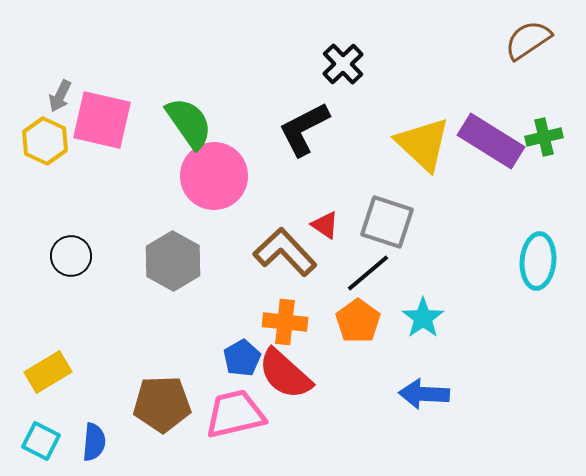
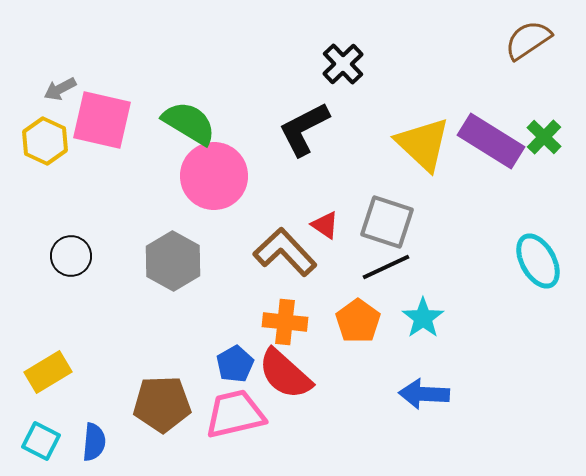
gray arrow: moved 7 px up; rotated 36 degrees clockwise
green semicircle: rotated 24 degrees counterclockwise
green cross: rotated 33 degrees counterclockwise
cyan ellipse: rotated 34 degrees counterclockwise
black line: moved 18 px right, 6 px up; rotated 15 degrees clockwise
blue pentagon: moved 7 px left, 6 px down
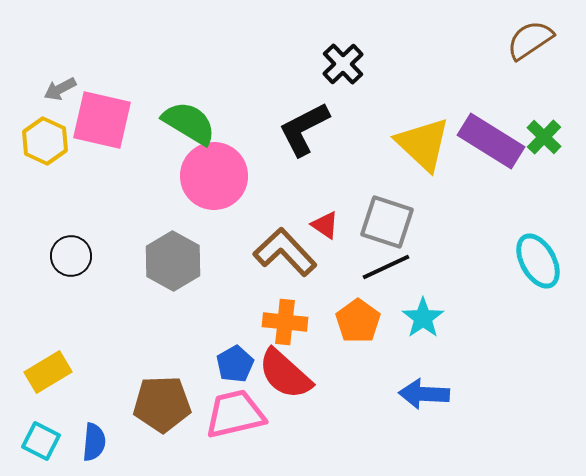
brown semicircle: moved 2 px right
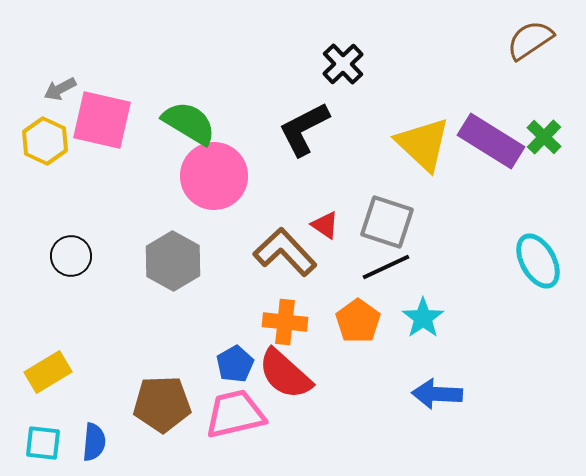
blue arrow: moved 13 px right
cyan square: moved 2 px right, 2 px down; rotated 21 degrees counterclockwise
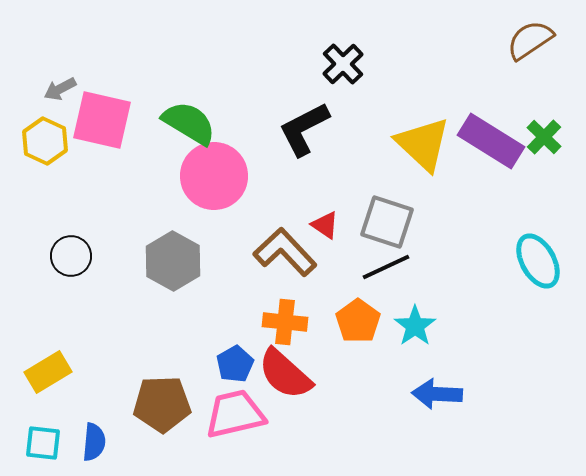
cyan star: moved 8 px left, 8 px down
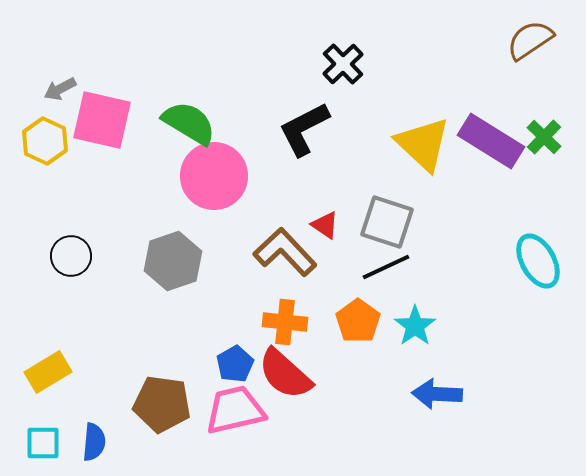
gray hexagon: rotated 12 degrees clockwise
brown pentagon: rotated 10 degrees clockwise
pink trapezoid: moved 4 px up
cyan square: rotated 6 degrees counterclockwise
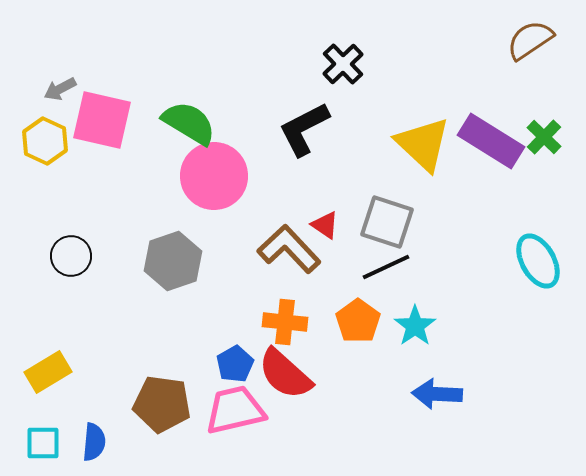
brown L-shape: moved 4 px right, 3 px up
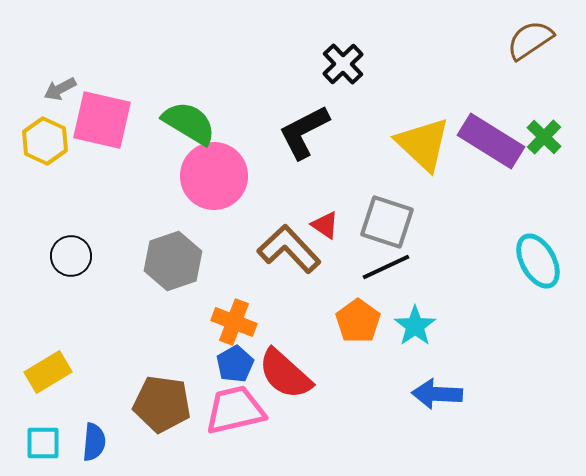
black L-shape: moved 3 px down
orange cross: moved 51 px left; rotated 15 degrees clockwise
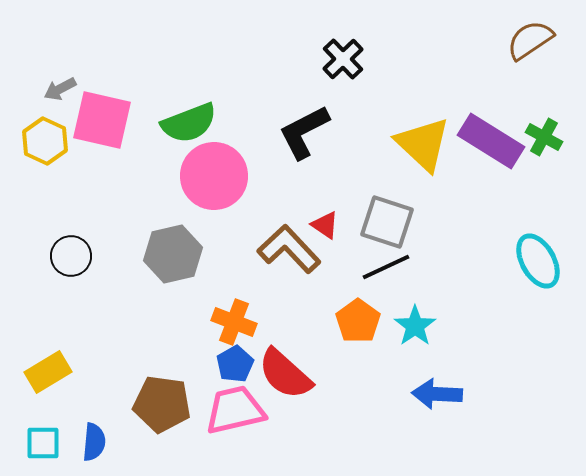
black cross: moved 5 px up
green semicircle: rotated 128 degrees clockwise
green cross: rotated 15 degrees counterclockwise
gray hexagon: moved 7 px up; rotated 6 degrees clockwise
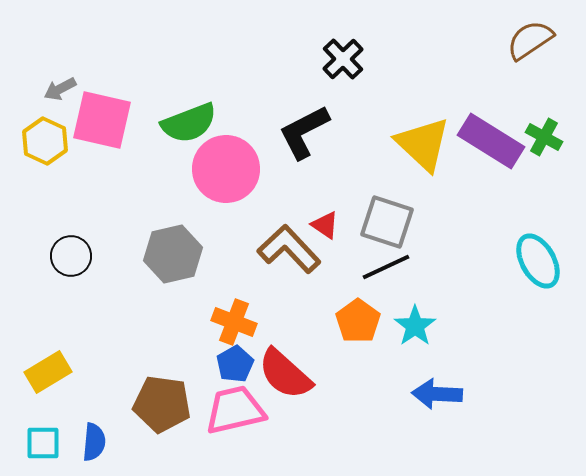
pink circle: moved 12 px right, 7 px up
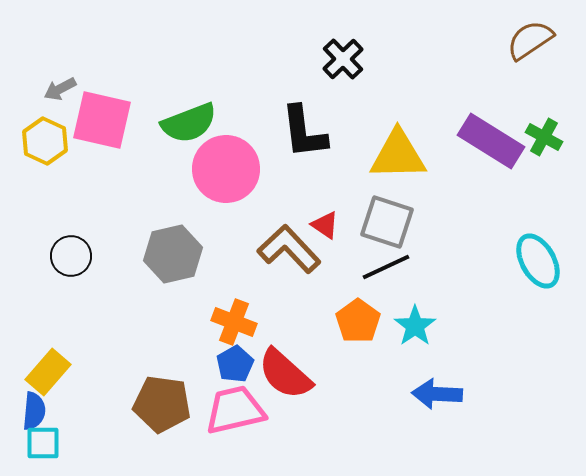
black L-shape: rotated 70 degrees counterclockwise
yellow triangle: moved 25 px left, 11 px down; rotated 44 degrees counterclockwise
yellow rectangle: rotated 18 degrees counterclockwise
blue semicircle: moved 60 px left, 31 px up
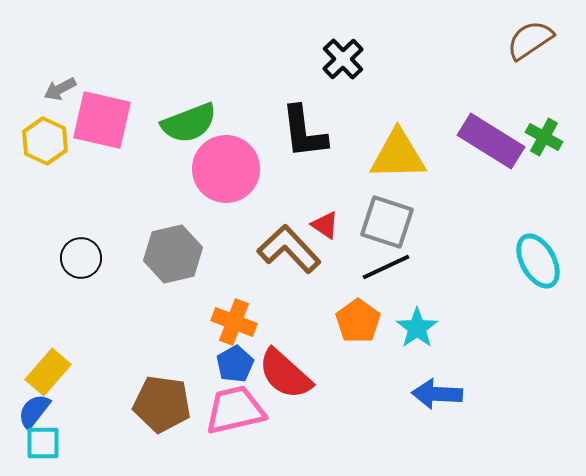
black circle: moved 10 px right, 2 px down
cyan star: moved 2 px right, 2 px down
blue semicircle: rotated 147 degrees counterclockwise
